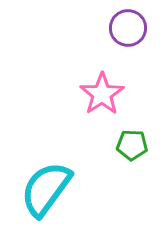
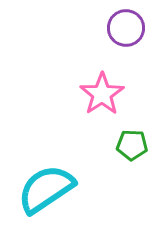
purple circle: moved 2 px left
cyan semicircle: rotated 20 degrees clockwise
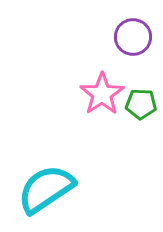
purple circle: moved 7 px right, 9 px down
green pentagon: moved 9 px right, 41 px up
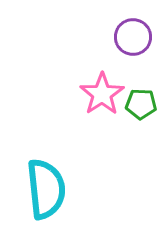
cyan semicircle: rotated 118 degrees clockwise
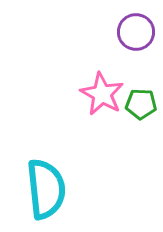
purple circle: moved 3 px right, 5 px up
pink star: rotated 9 degrees counterclockwise
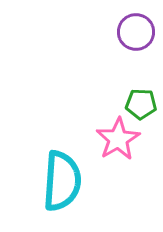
pink star: moved 16 px right, 45 px down; rotated 12 degrees clockwise
cyan semicircle: moved 16 px right, 8 px up; rotated 10 degrees clockwise
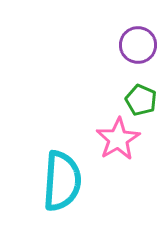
purple circle: moved 2 px right, 13 px down
green pentagon: moved 4 px up; rotated 20 degrees clockwise
